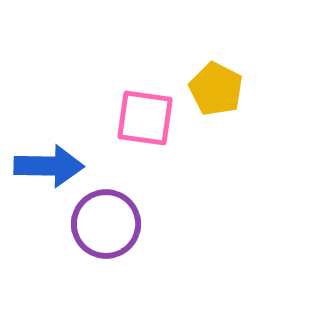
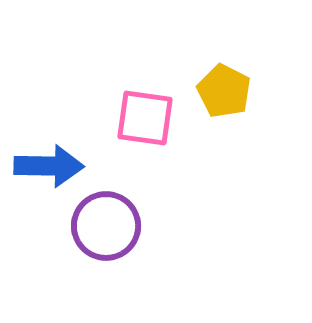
yellow pentagon: moved 8 px right, 2 px down
purple circle: moved 2 px down
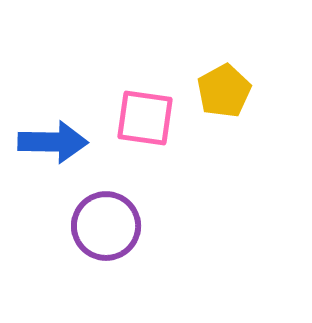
yellow pentagon: rotated 16 degrees clockwise
blue arrow: moved 4 px right, 24 px up
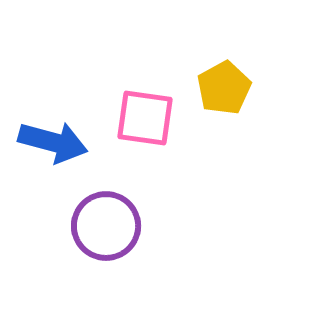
yellow pentagon: moved 3 px up
blue arrow: rotated 14 degrees clockwise
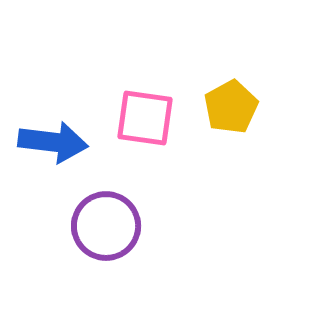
yellow pentagon: moved 7 px right, 19 px down
blue arrow: rotated 8 degrees counterclockwise
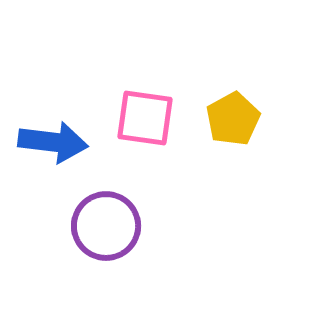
yellow pentagon: moved 2 px right, 12 px down
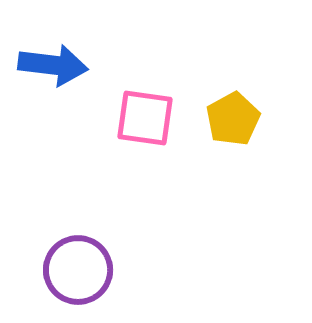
blue arrow: moved 77 px up
purple circle: moved 28 px left, 44 px down
